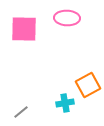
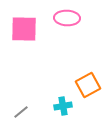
cyan cross: moved 2 px left, 3 px down
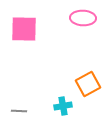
pink ellipse: moved 16 px right
orange square: moved 1 px up
gray line: moved 2 px left, 1 px up; rotated 42 degrees clockwise
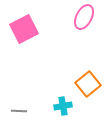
pink ellipse: moved 1 px right, 1 px up; rotated 65 degrees counterclockwise
pink square: rotated 28 degrees counterclockwise
orange square: rotated 10 degrees counterclockwise
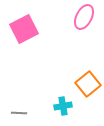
gray line: moved 2 px down
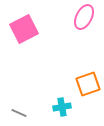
orange square: rotated 20 degrees clockwise
cyan cross: moved 1 px left, 1 px down
gray line: rotated 21 degrees clockwise
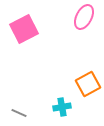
orange square: rotated 10 degrees counterclockwise
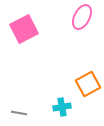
pink ellipse: moved 2 px left
gray line: rotated 14 degrees counterclockwise
